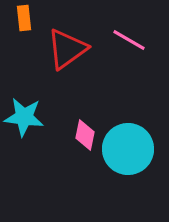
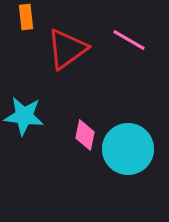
orange rectangle: moved 2 px right, 1 px up
cyan star: moved 1 px up
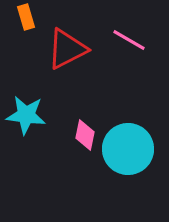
orange rectangle: rotated 10 degrees counterclockwise
red triangle: rotated 9 degrees clockwise
cyan star: moved 2 px right, 1 px up
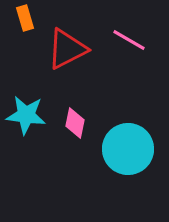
orange rectangle: moved 1 px left, 1 px down
pink diamond: moved 10 px left, 12 px up
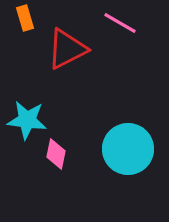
pink line: moved 9 px left, 17 px up
cyan star: moved 1 px right, 5 px down
pink diamond: moved 19 px left, 31 px down
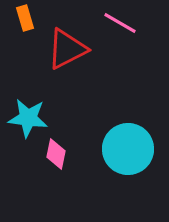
cyan star: moved 1 px right, 2 px up
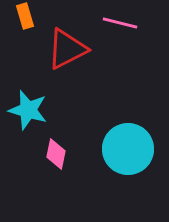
orange rectangle: moved 2 px up
pink line: rotated 16 degrees counterclockwise
cyan star: moved 8 px up; rotated 9 degrees clockwise
